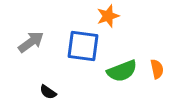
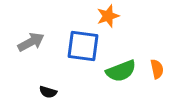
gray arrow: rotated 8 degrees clockwise
green semicircle: moved 1 px left
black semicircle: rotated 18 degrees counterclockwise
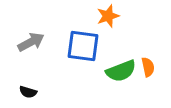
orange semicircle: moved 9 px left, 2 px up
black semicircle: moved 20 px left
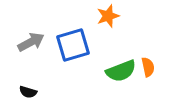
blue square: moved 10 px left, 1 px up; rotated 24 degrees counterclockwise
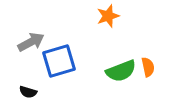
blue square: moved 14 px left, 16 px down
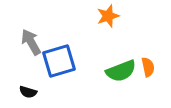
gray arrow: rotated 92 degrees counterclockwise
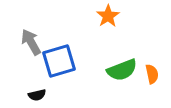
orange star: rotated 15 degrees counterclockwise
orange semicircle: moved 4 px right, 7 px down
green semicircle: moved 1 px right, 1 px up
black semicircle: moved 9 px right, 3 px down; rotated 30 degrees counterclockwise
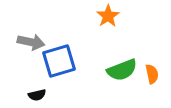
gray arrow: rotated 132 degrees clockwise
